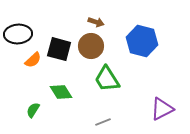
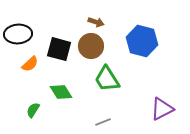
orange semicircle: moved 3 px left, 4 px down
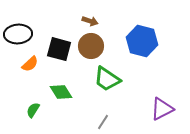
brown arrow: moved 6 px left, 1 px up
green trapezoid: rotated 24 degrees counterclockwise
gray line: rotated 35 degrees counterclockwise
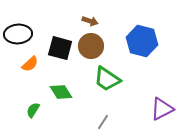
black square: moved 1 px right, 1 px up
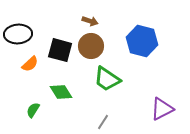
black square: moved 2 px down
